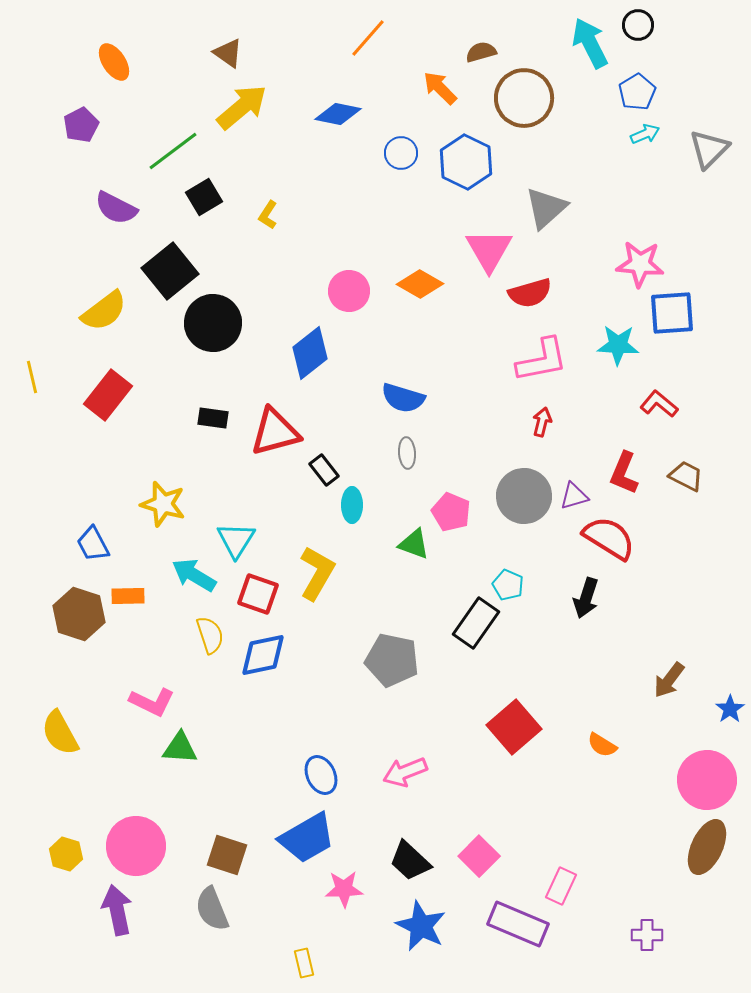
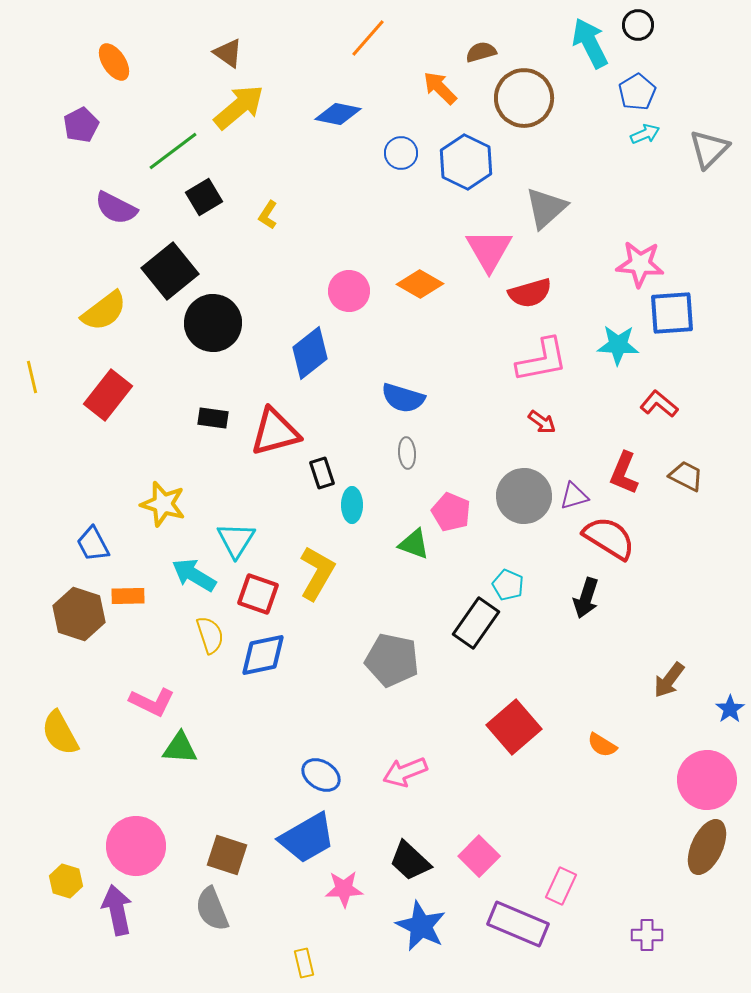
yellow arrow at (242, 107): moved 3 px left
red arrow at (542, 422): rotated 112 degrees clockwise
black rectangle at (324, 470): moved 2 px left, 3 px down; rotated 20 degrees clockwise
blue ellipse at (321, 775): rotated 33 degrees counterclockwise
yellow hexagon at (66, 854): moved 27 px down
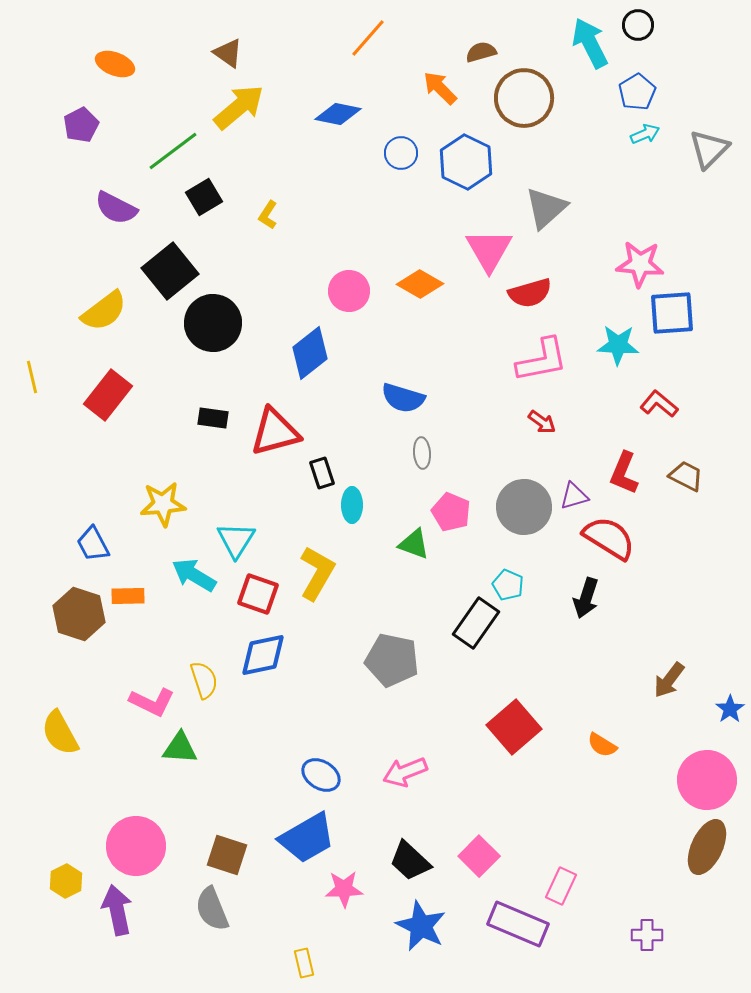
orange ellipse at (114, 62): moved 1 px right, 2 px down; rotated 36 degrees counterclockwise
gray ellipse at (407, 453): moved 15 px right
gray circle at (524, 496): moved 11 px down
yellow star at (163, 504): rotated 21 degrees counterclockwise
yellow semicircle at (210, 635): moved 6 px left, 45 px down
yellow hexagon at (66, 881): rotated 16 degrees clockwise
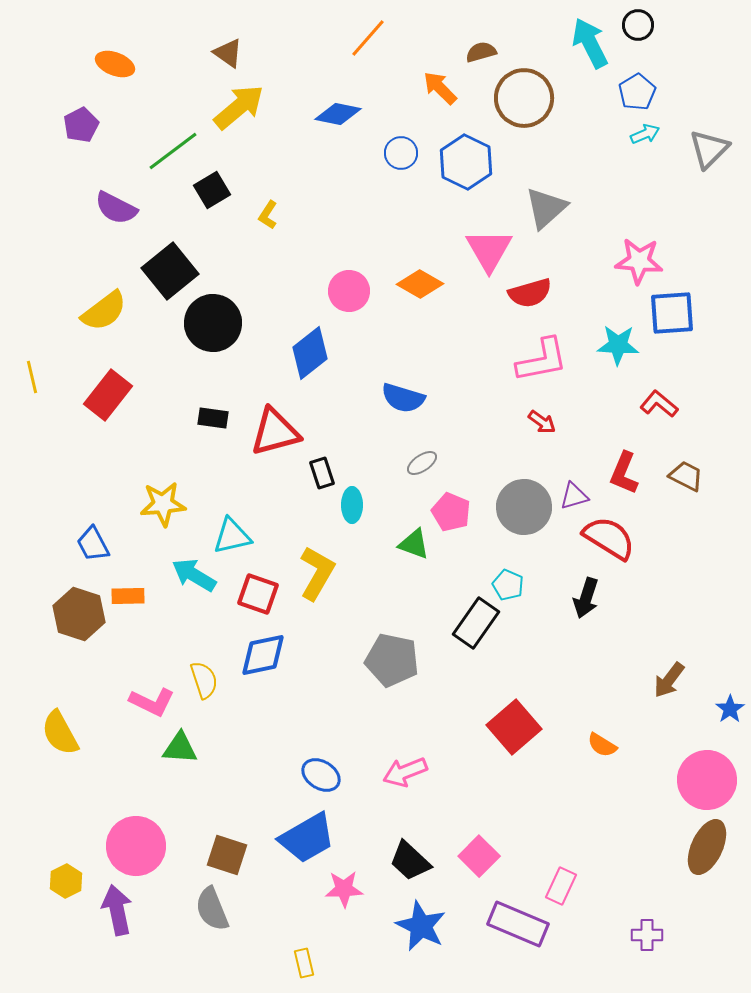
black square at (204, 197): moved 8 px right, 7 px up
pink star at (640, 264): moved 1 px left, 3 px up
gray ellipse at (422, 453): moved 10 px down; rotated 60 degrees clockwise
cyan triangle at (236, 540): moved 4 px left, 4 px up; rotated 45 degrees clockwise
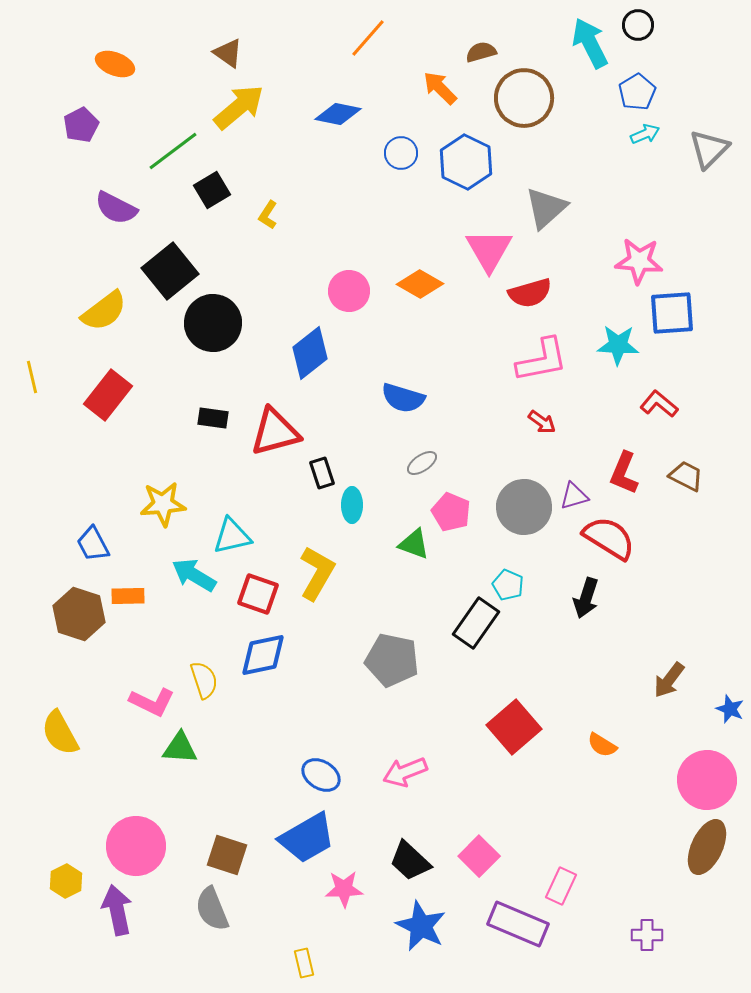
blue star at (730, 709): rotated 16 degrees counterclockwise
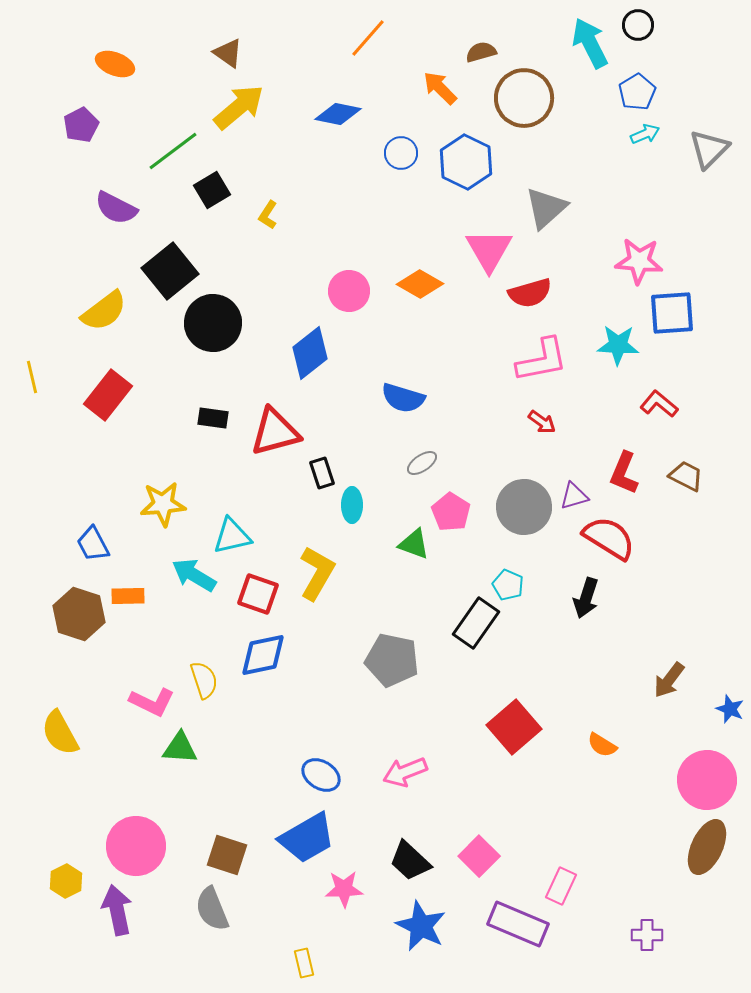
pink pentagon at (451, 512): rotated 9 degrees clockwise
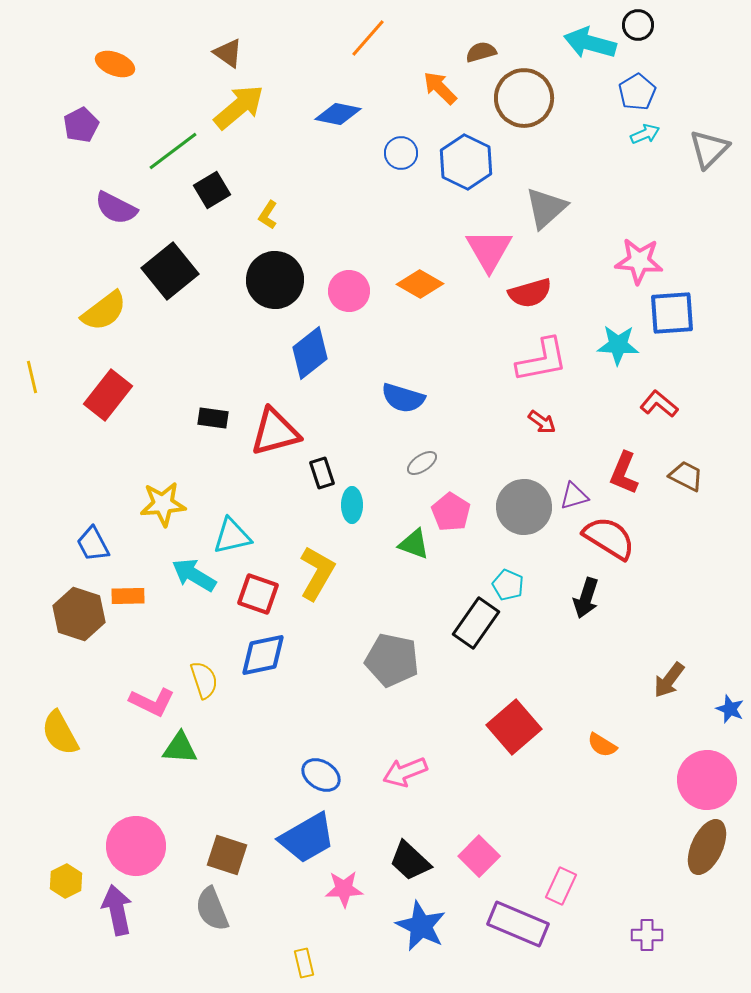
cyan arrow at (590, 43): rotated 48 degrees counterclockwise
black circle at (213, 323): moved 62 px right, 43 px up
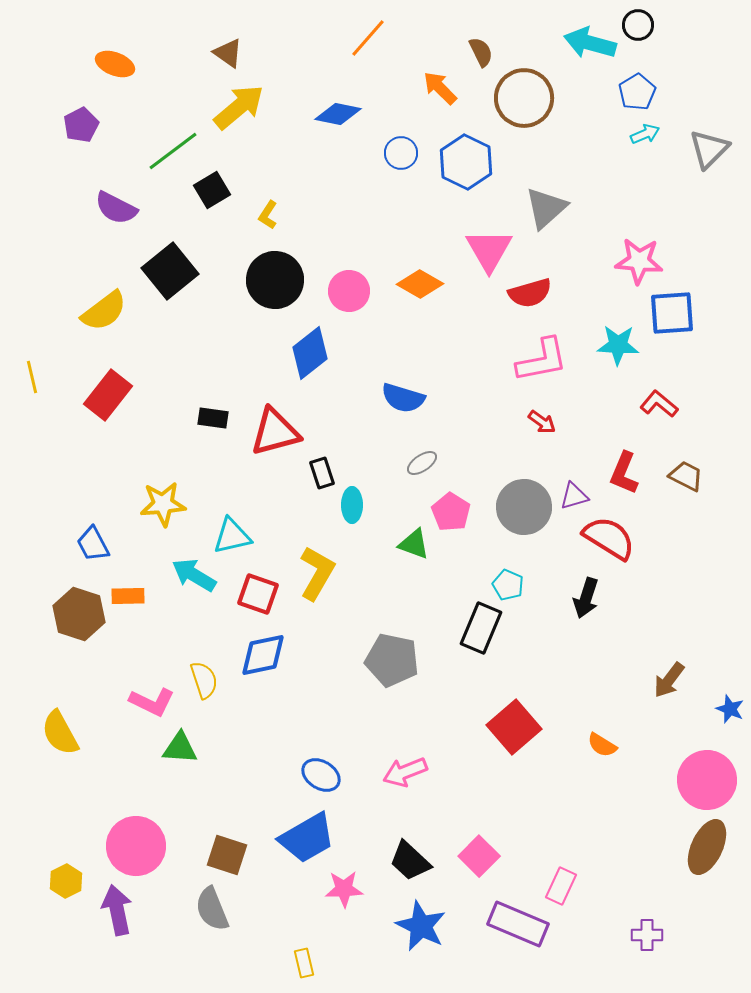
brown semicircle at (481, 52): rotated 80 degrees clockwise
black rectangle at (476, 623): moved 5 px right, 5 px down; rotated 12 degrees counterclockwise
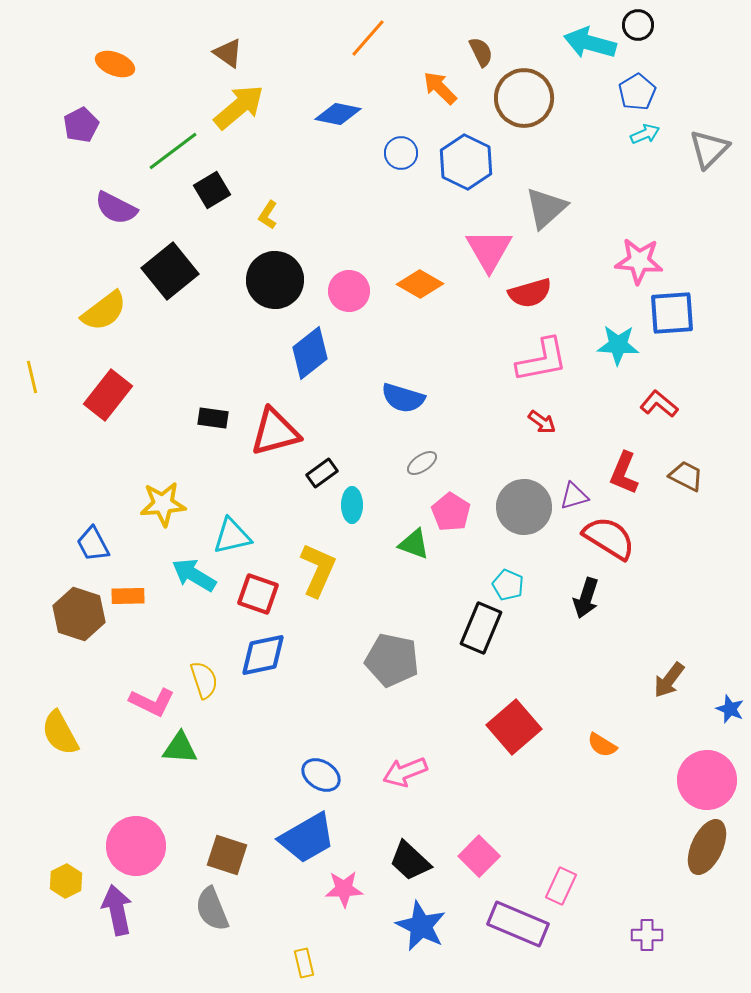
black rectangle at (322, 473): rotated 72 degrees clockwise
yellow L-shape at (317, 573): moved 1 px right, 3 px up; rotated 6 degrees counterclockwise
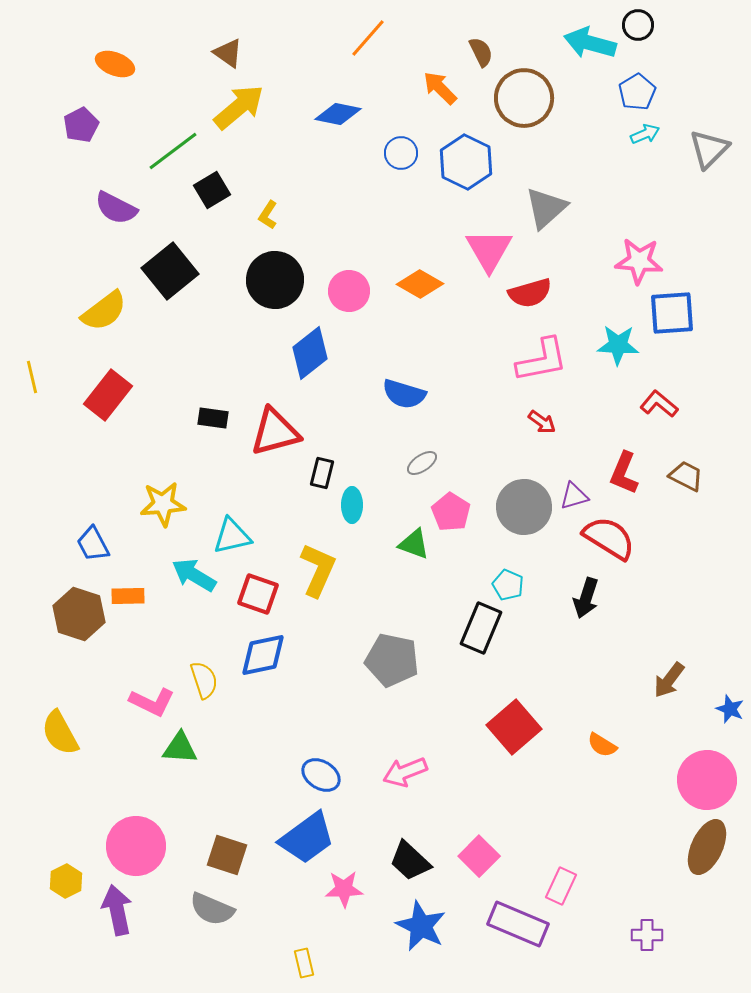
blue semicircle at (403, 398): moved 1 px right, 4 px up
black rectangle at (322, 473): rotated 40 degrees counterclockwise
blue trapezoid at (307, 838): rotated 6 degrees counterclockwise
gray semicircle at (212, 909): rotated 45 degrees counterclockwise
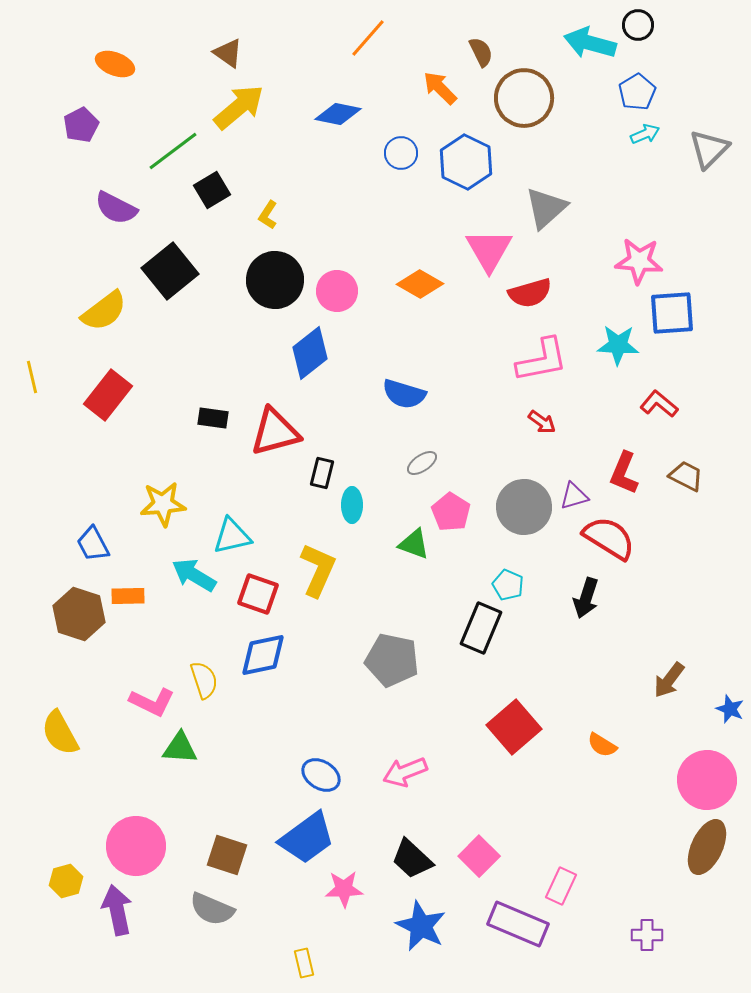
pink circle at (349, 291): moved 12 px left
black trapezoid at (410, 861): moved 2 px right, 2 px up
yellow hexagon at (66, 881): rotated 12 degrees clockwise
